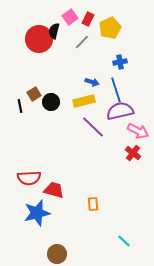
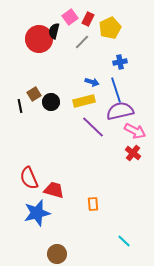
pink arrow: moved 3 px left
red semicircle: rotated 70 degrees clockwise
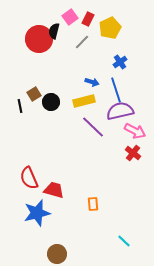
blue cross: rotated 24 degrees counterclockwise
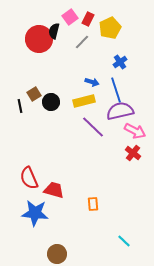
blue star: moved 2 px left; rotated 20 degrees clockwise
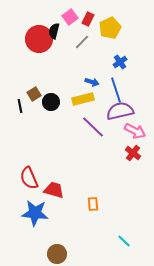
yellow rectangle: moved 1 px left, 2 px up
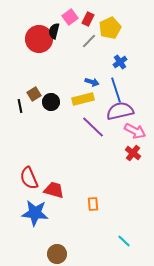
gray line: moved 7 px right, 1 px up
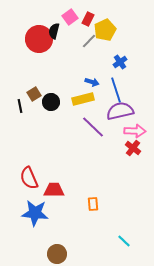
yellow pentagon: moved 5 px left, 2 px down
pink arrow: rotated 25 degrees counterclockwise
red cross: moved 5 px up
red trapezoid: rotated 15 degrees counterclockwise
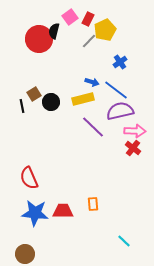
blue line: rotated 35 degrees counterclockwise
black line: moved 2 px right
red trapezoid: moved 9 px right, 21 px down
brown circle: moved 32 px left
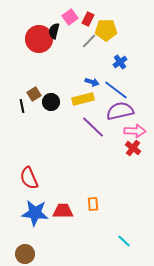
yellow pentagon: moved 1 px right; rotated 25 degrees clockwise
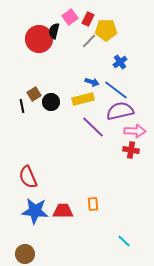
red cross: moved 2 px left, 2 px down; rotated 28 degrees counterclockwise
red semicircle: moved 1 px left, 1 px up
blue star: moved 2 px up
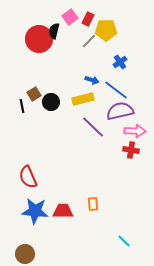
blue arrow: moved 2 px up
